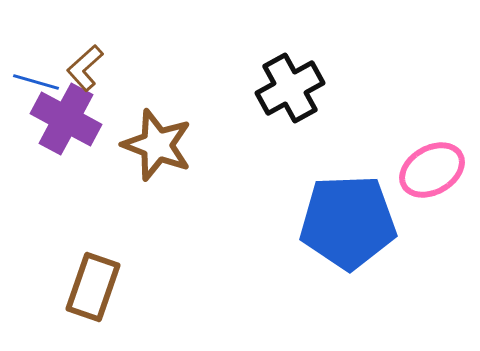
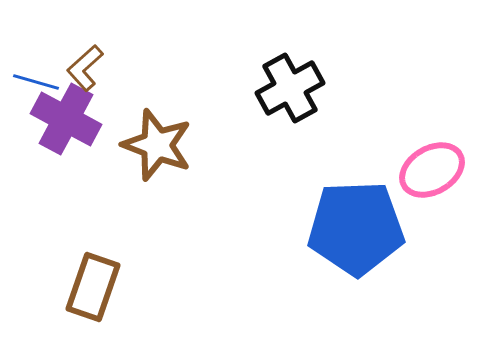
blue pentagon: moved 8 px right, 6 px down
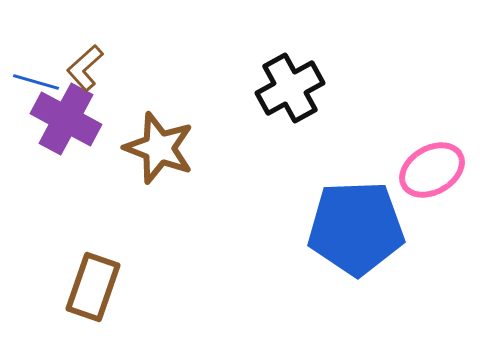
brown star: moved 2 px right, 3 px down
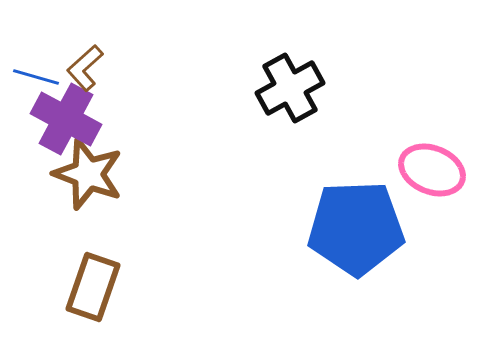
blue line: moved 5 px up
brown star: moved 71 px left, 26 px down
pink ellipse: rotated 52 degrees clockwise
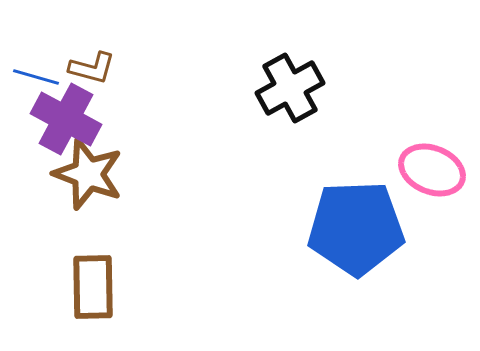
brown L-shape: moved 7 px right; rotated 123 degrees counterclockwise
brown rectangle: rotated 20 degrees counterclockwise
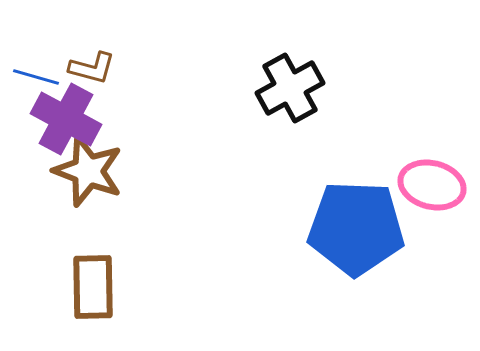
pink ellipse: moved 15 px down; rotated 8 degrees counterclockwise
brown star: moved 3 px up
blue pentagon: rotated 4 degrees clockwise
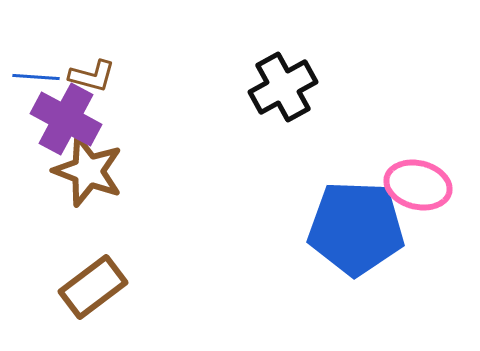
brown L-shape: moved 8 px down
blue line: rotated 12 degrees counterclockwise
black cross: moved 7 px left, 1 px up
pink ellipse: moved 14 px left
brown rectangle: rotated 54 degrees clockwise
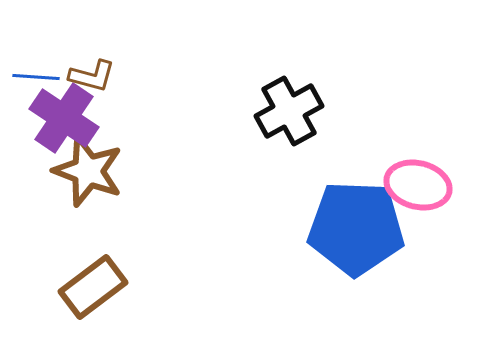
black cross: moved 6 px right, 24 px down
purple cross: moved 2 px left, 1 px up; rotated 6 degrees clockwise
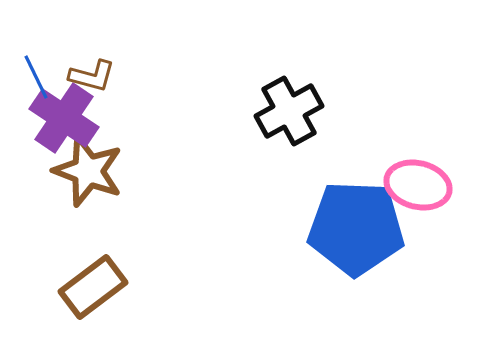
blue line: rotated 60 degrees clockwise
